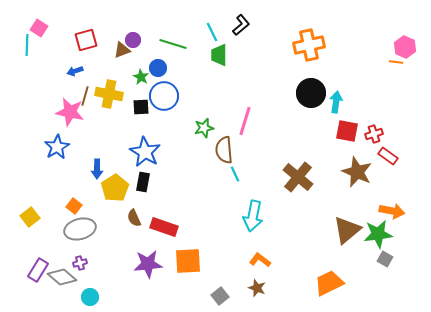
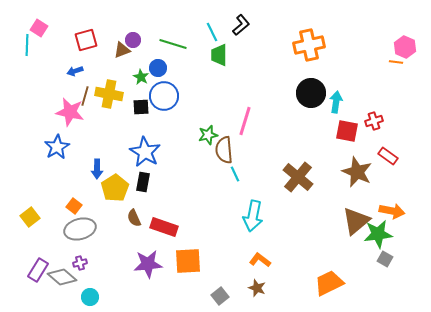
green star at (204, 128): moved 4 px right, 7 px down
red cross at (374, 134): moved 13 px up
brown triangle at (347, 230): moved 9 px right, 9 px up
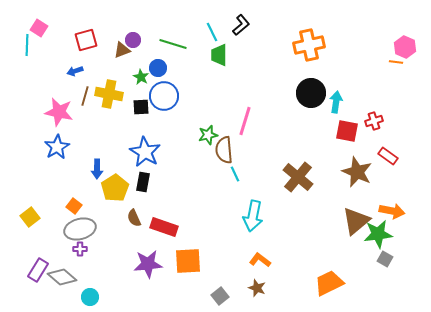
pink star at (70, 112): moved 11 px left
purple cross at (80, 263): moved 14 px up; rotated 16 degrees clockwise
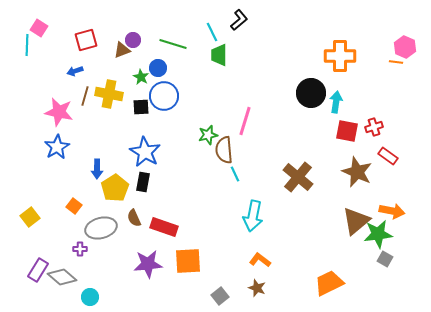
black L-shape at (241, 25): moved 2 px left, 5 px up
orange cross at (309, 45): moved 31 px right, 11 px down; rotated 12 degrees clockwise
red cross at (374, 121): moved 6 px down
gray ellipse at (80, 229): moved 21 px right, 1 px up
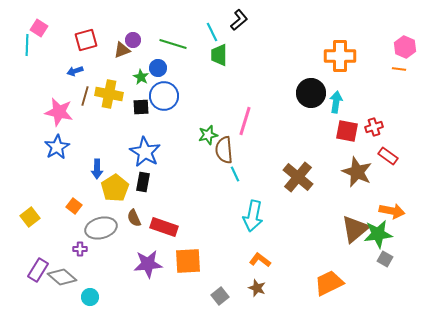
orange line at (396, 62): moved 3 px right, 7 px down
brown triangle at (356, 221): moved 1 px left, 8 px down
